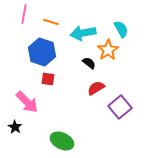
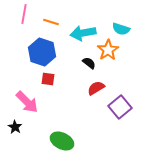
cyan semicircle: rotated 138 degrees clockwise
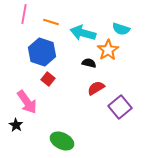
cyan arrow: rotated 25 degrees clockwise
black semicircle: rotated 24 degrees counterclockwise
red square: rotated 32 degrees clockwise
pink arrow: rotated 10 degrees clockwise
black star: moved 1 px right, 2 px up
